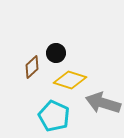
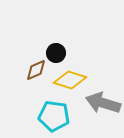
brown diamond: moved 4 px right, 3 px down; rotated 20 degrees clockwise
cyan pentagon: rotated 16 degrees counterclockwise
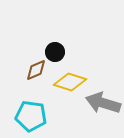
black circle: moved 1 px left, 1 px up
yellow diamond: moved 2 px down
cyan pentagon: moved 23 px left
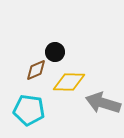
yellow diamond: moved 1 px left; rotated 16 degrees counterclockwise
cyan pentagon: moved 2 px left, 6 px up
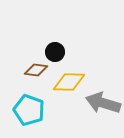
brown diamond: rotated 30 degrees clockwise
cyan pentagon: rotated 12 degrees clockwise
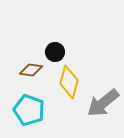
brown diamond: moved 5 px left
yellow diamond: rotated 76 degrees counterclockwise
gray arrow: rotated 56 degrees counterclockwise
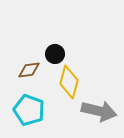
black circle: moved 2 px down
brown diamond: moved 2 px left; rotated 15 degrees counterclockwise
gray arrow: moved 4 px left, 8 px down; rotated 128 degrees counterclockwise
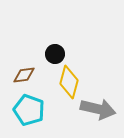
brown diamond: moved 5 px left, 5 px down
gray arrow: moved 1 px left, 2 px up
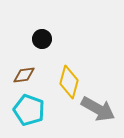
black circle: moved 13 px left, 15 px up
gray arrow: rotated 16 degrees clockwise
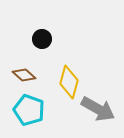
brown diamond: rotated 50 degrees clockwise
